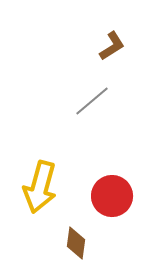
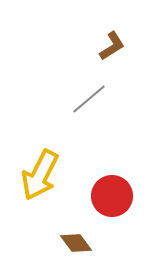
gray line: moved 3 px left, 2 px up
yellow arrow: moved 12 px up; rotated 12 degrees clockwise
brown diamond: rotated 44 degrees counterclockwise
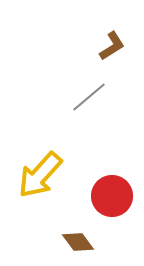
gray line: moved 2 px up
yellow arrow: rotated 15 degrees clockwise
brown diamond: moved 2 px right, 1 px up
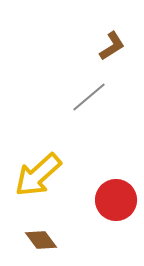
yellow arrow: moved 2 px left; rotated 6 degrees clockwise
red circle: moved 4 px right, 4 px down
brown diamond: moved 37 px left, 2 px up
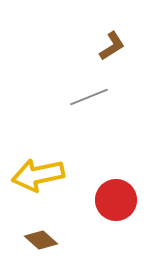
gray line: rotated 18 degrees clockwise
yellow arrow: rotated 30 degrees clockwise
brown diamond: rotated 12 degrees counterclockwise
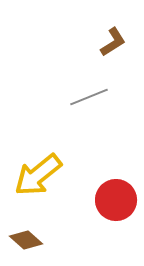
brown L-shape: moved 1 px right, 4 px up
yellow arrow: rotated 27 degrees counterclockwise
brown diamond: moved 15 px left
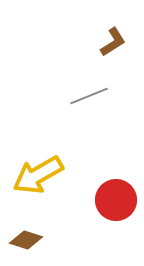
gray line: moved 1 px up
yellow arrow: rotated 9 degrees clockwise
brown diamond: rotated 24 degrees counterclockwise
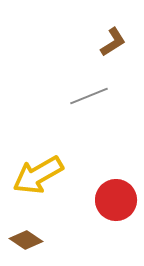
brown diamond: rotated 16 degrees clockwise
